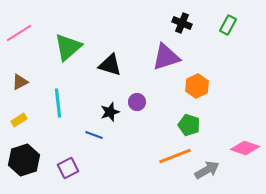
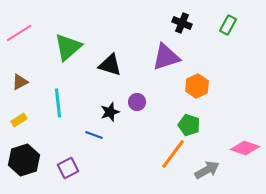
orange line: moved 2 px left, 2 px up; rotated 32 degrees counterclockwise
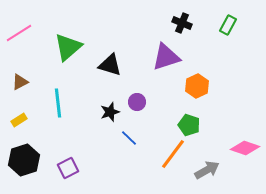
blue line: moved 35 px right, 3 px down; rotated 24 degrees clockwise
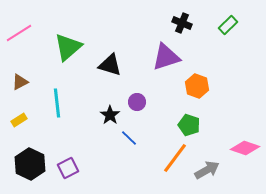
green rectangle: rotated 18 degrees clockwise
orange hexagon: rotated 15 degrees counterclockwise
cyan line: moved 1 px left
black star: moved 3 px down; rotated 18 degrees counterclockwise
orange line: moved 2 px right, 4 px down
black hexagon: moved 6 px right, 4 px down; rotated 16 degrees counterclockwise
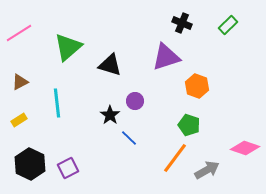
purple circle: moved 2 px left, 1 px up
